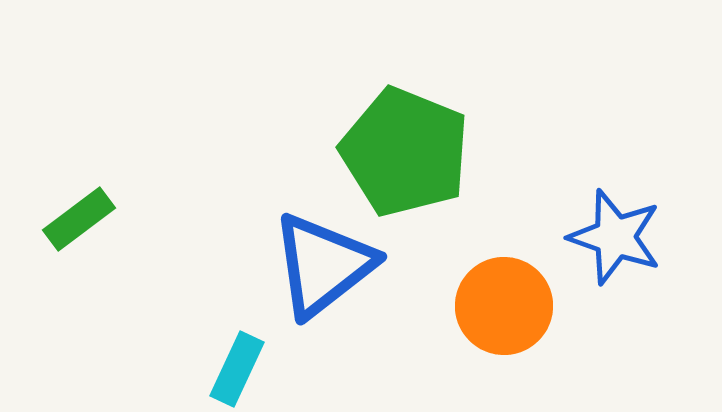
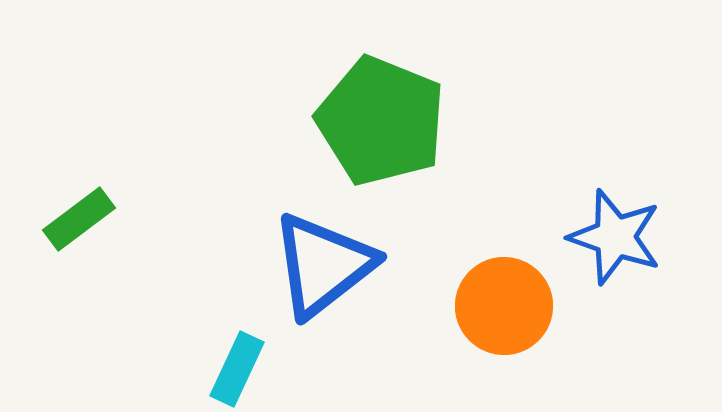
green pentagon: moved 24 px left, 31 px up
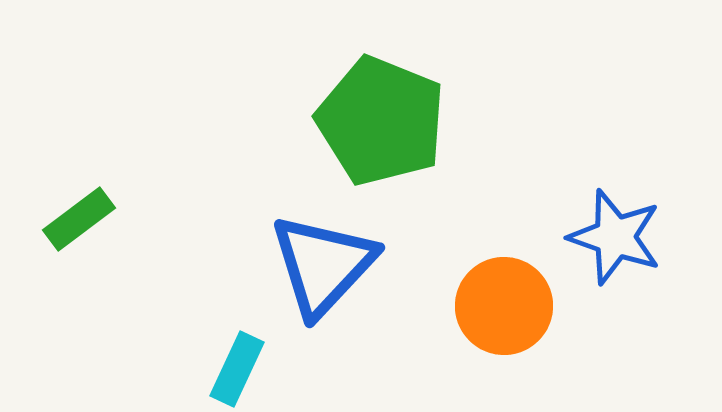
blue triangle: rotated 9 degrees counterclockwise
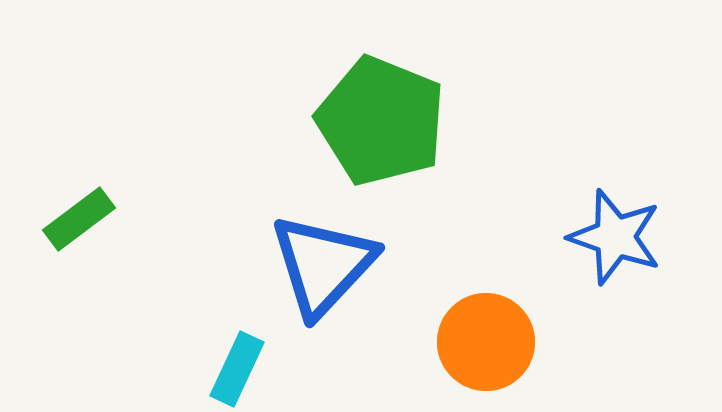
orange circle: moved 18 px left, 36 px down
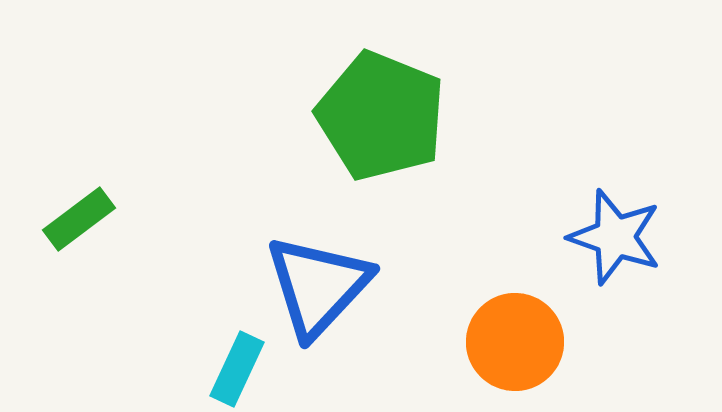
green pentagon: moved 5 px up
blue triangle: moved 5 px left, 21 px down
orange circle: moved 29 px right
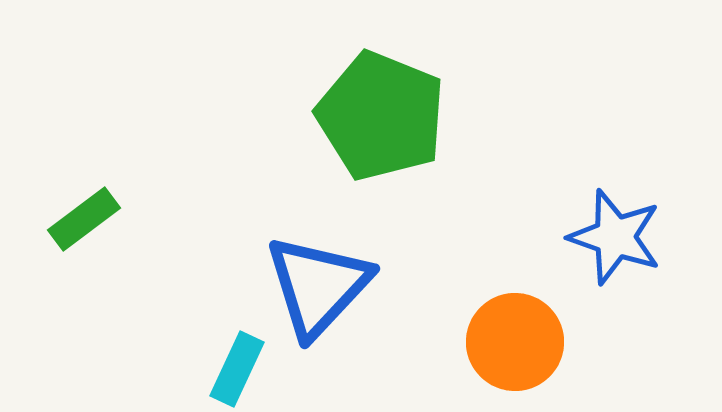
green rectangle: moved 5 px right
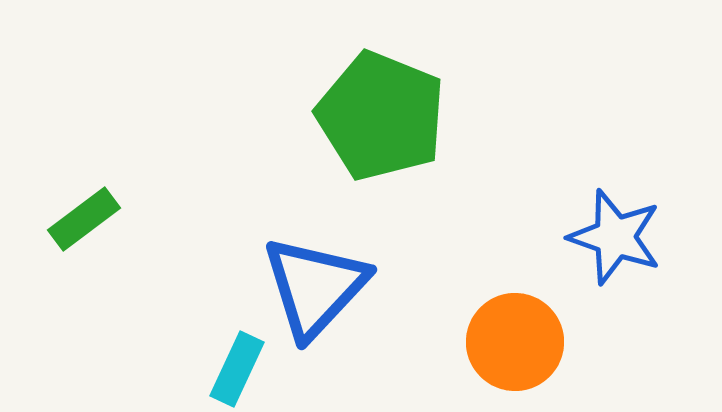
blue triangle: moved 3 px left, 1 px down
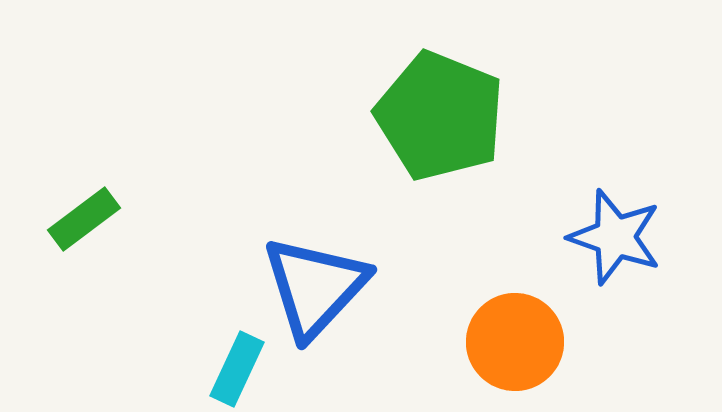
green pentagon: moved 59 px right
